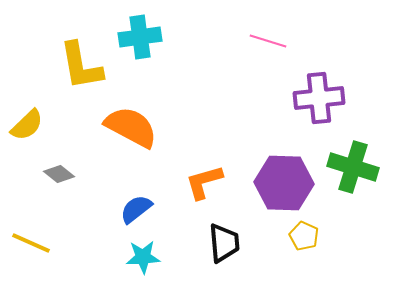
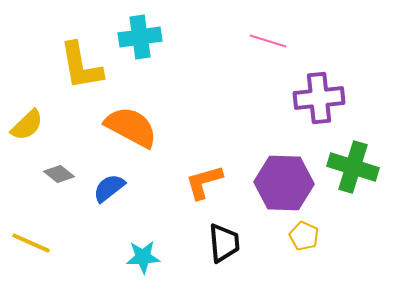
blue semicircle: moved 27 px left, 21 px up
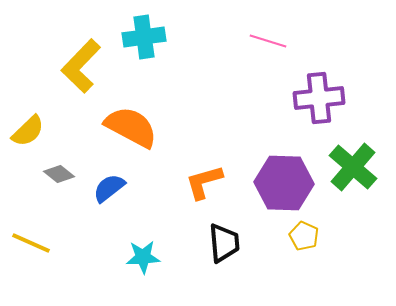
cyan cross: moved 4 px right
yellow L-shape: rotated 54 degrees clockwise
yellow semicircle: moved 1 px right, 6 px down
green cross: rotated 24 degrees clockwise
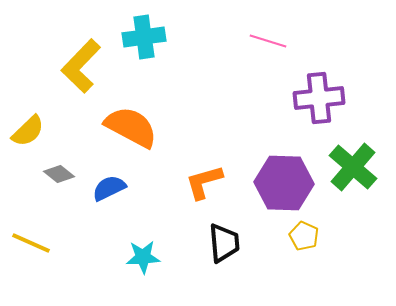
blue semicircle: rotated 12 degrees clockwise
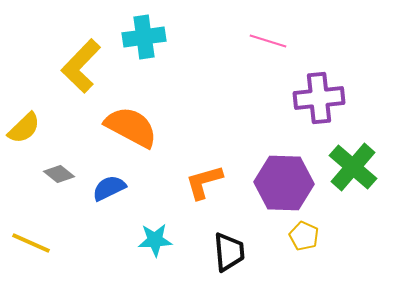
yellow semicircle: moved 4 px left, 3 px up
black trapezoid: moved 5 px right, 9 px down
cyan star: moved 12 px right, 17 px up
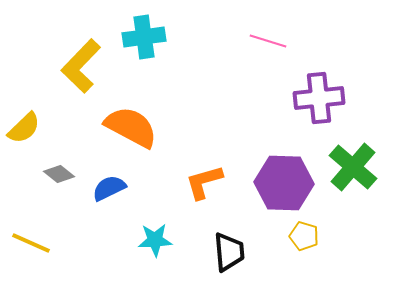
yellow pentagon: rotated 8 degrees counterclockwise
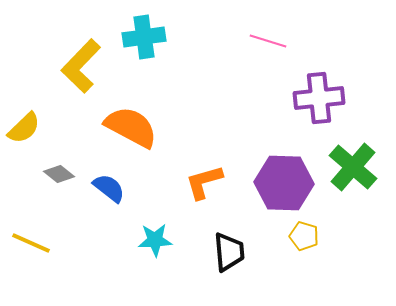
blue semicircle: rotated 64 degrees clockwise
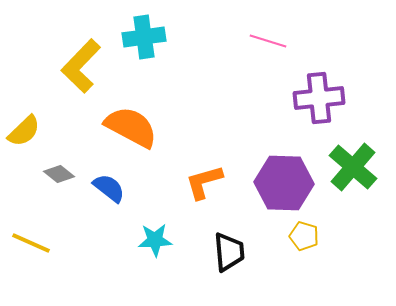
yellow semicircle: moved 3 px down
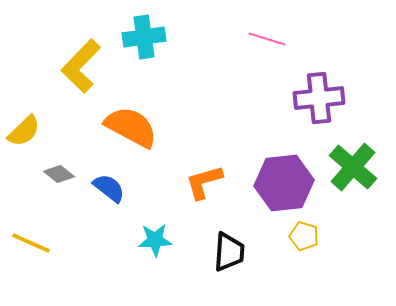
pink line: moved 1 px left, 2 px up
purple hexagon: rotated 8 degrees counterclockwise
black trapezoid: rotated 9 degrees clockwise
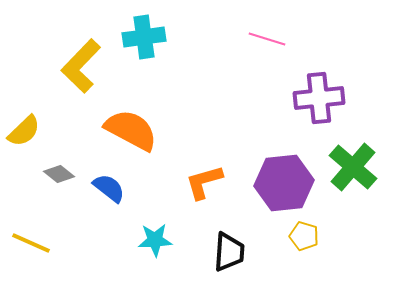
orange semicircle: moved 3 px down
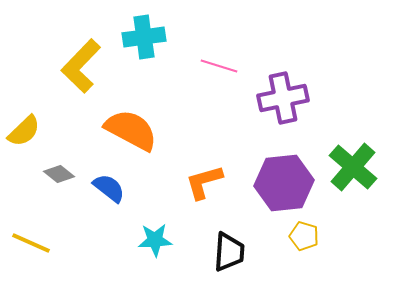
pink line: moved 48 px left, 27 px down
purple cross: moved 36 px left; rotated 6 degrees counterclockwise
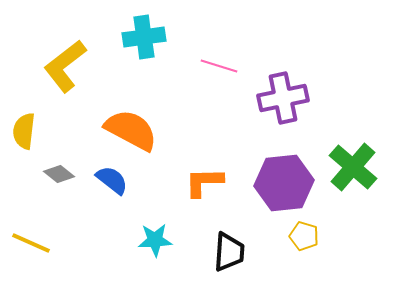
yellow L-shape: moved 16 px left; rotated 8 degrees clockwise
yellow semicircle: rotated 141 degrees clockwise
orange L-shape: rotated 15 degrees clockwise
blue semicircle: moved 3 px right, 8 px up
